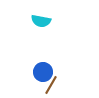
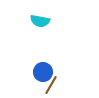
cyan semicircle: moved 1 px left
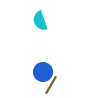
cyan semicircle: rotated 60 degrees clockwise
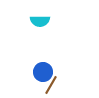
cyan semicircle: rotated 72 degrees counterclockwise
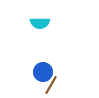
cyan semicircle: moved 2 px down
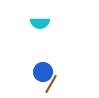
brown line: moved 1 px up
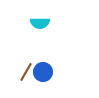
brown line: moved 25 px left, 12 px up
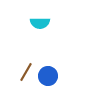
blue circle: moved 5 px right, 4 px down
